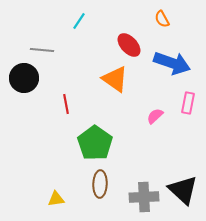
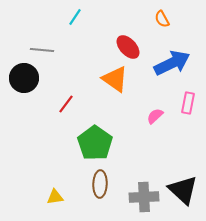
cyan line: moved 4 px left, 4 px up
red ellipse: moved 1 px left, 2 px down
blue arrow: rotated 45 degrees counterclockwise
red line: rotated 48 degrees clockwise
yellow triangle: moved 1 px left, 2 px up
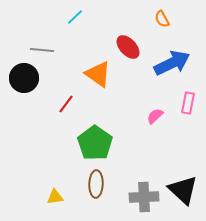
cyan line: rotated 12 degrees clockwise
orange triangle: moved 17 px left, 5 px up
brown ellipse: moved 4 px left
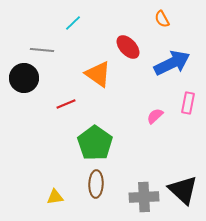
cyan line: moved 2 px left, 6 px down
red line: rotated 30 degrees clockwise
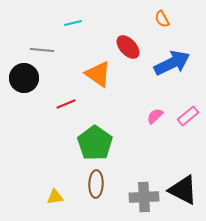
cyan line: rotated 30 degrees clockwise
pink rectangle: moved 13 px down; rotated 40 degrees clockwise
black triangle: rotated 16 degrees counterclockwise
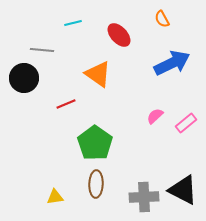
red ellipse: moved 9 px left, 12 px up
pink rectangle: moved 2 px left, 7 px down
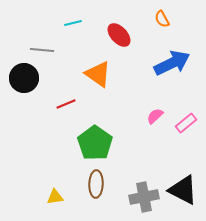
gray cross: rotated 8 degrees counterclockwise
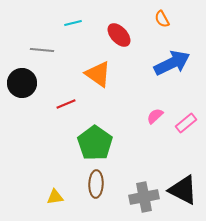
black circle: moved 2 px left, 5 px down
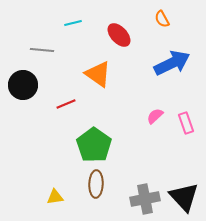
black circle: moved 1 px right, 2 px down
pink rectangle: rotated 70 degrees counterclockwise
green pentagon: moved 1 px left, 2 px down
black triangle: moved 1 px right, 7 px down; rotated 20 degrees clockwise
gray cross: moved 1 px right, 2 px down
